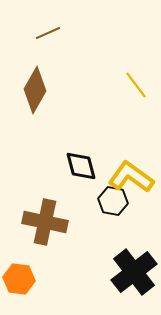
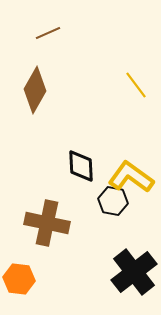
black diamond: rotated 12 degrees clockwise
brown cross: moved 2 px right, 1 px down
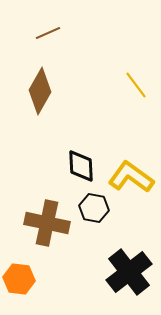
brown diamond: moved 5 px right, 1 px down
black hexagon: moved 19 px left, 7 px down
black cross: moved 5 px left
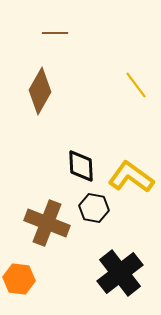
brown line: moved 7 px right; rotated 25 degrees clockwise
brown cross: rotated 9 degrees clockwise
black cross: moved 9 px left, 1 px down
